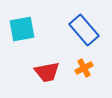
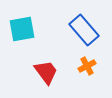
orange cross: moved 3 px right, 2 px up
red trapezoid: moved 1 px left; rotated 116 degrees counterclockwise
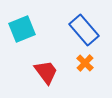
cyan square: rotated 12 degrees counterclockwise
orange cross: moved 2 px left, 3 px up; rotated 18 degrees counterclockwise
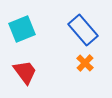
blue rectangle: moved 1 px left
red trapezoid: moved 21 px left
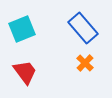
blue rectangle: moved 2 px up
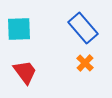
cyan square: moved 3 px left; rotated 20 degrees clockwise
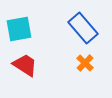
cyan square: rotated 8 degrees counterclockwise
red trapezoid: moved 7 px up; rotated 20 degrees counterclockwise
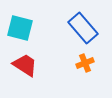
cyan square: moved 1 px right, 1 px up; rotated 24 degrees clockwise
orange cross: rotated 24 degrees clockwise
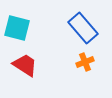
cyan square: moved 3 px left
orange cross: moved 1 px up
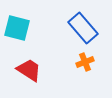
red trapezoid: moved 4 px right, 5 px down
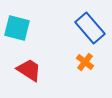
blue rectangle: moved 7 px right
orange cross: rotated 30 degrees counterclockwise
